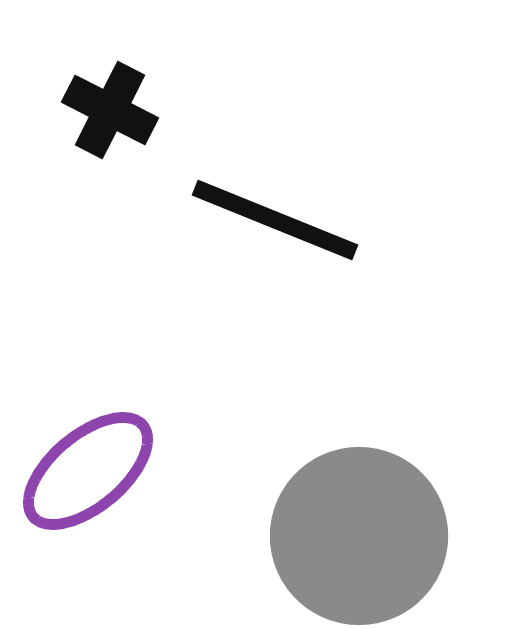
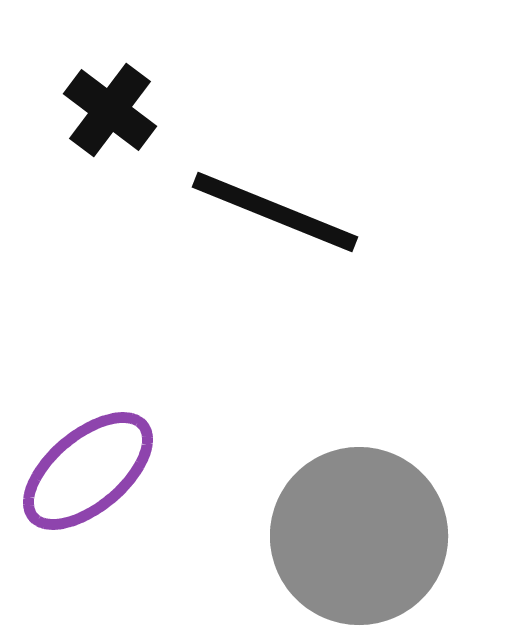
black cross: rotated 10 degrees clockwise
black line: moved 8 px up
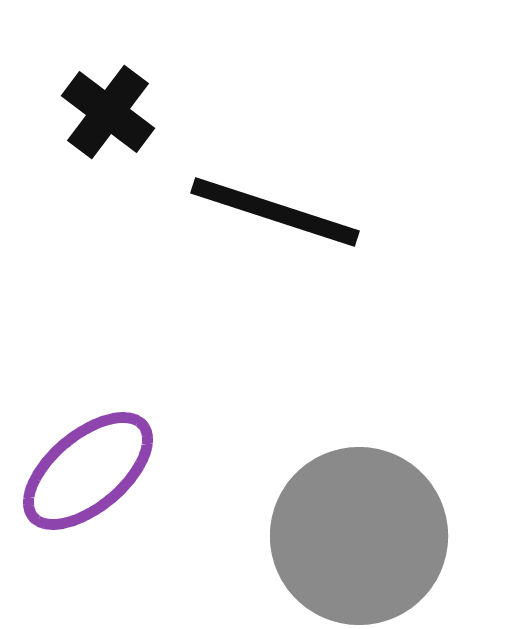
black cross: moved 2 px left, 2 px down
black line: rotated 4 degrees counterclockwise
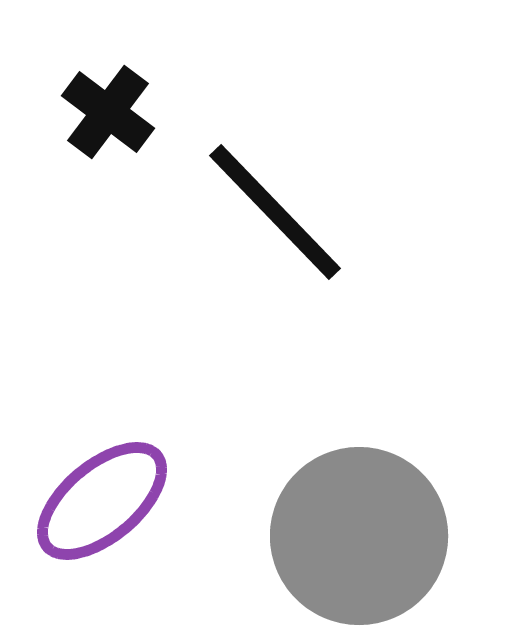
black line: rotated 28 degrees clockwise
purple ellipse: moved 14 px right, 30 px down
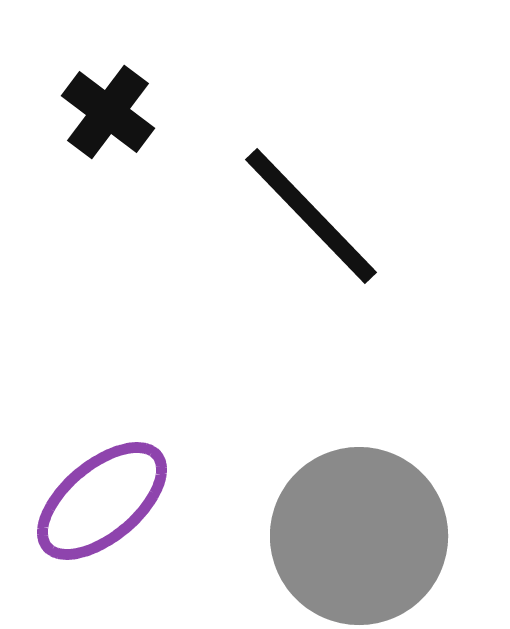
black line: moved 36 px right, 4 px down
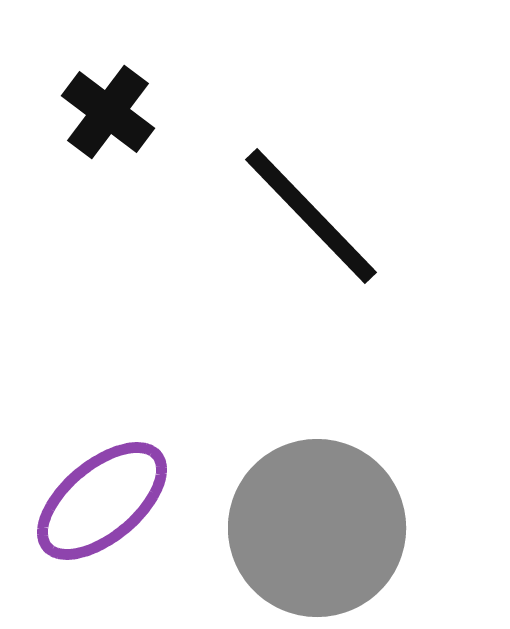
gray circle: moved 42 px left, 8 px up
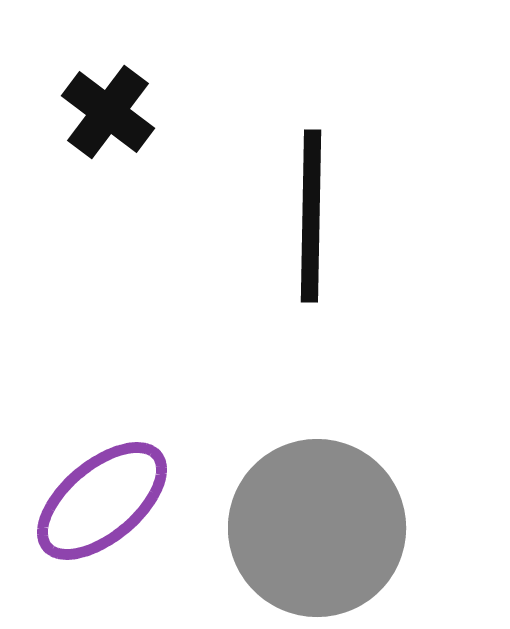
black line: rotated 45 degrees clockwise
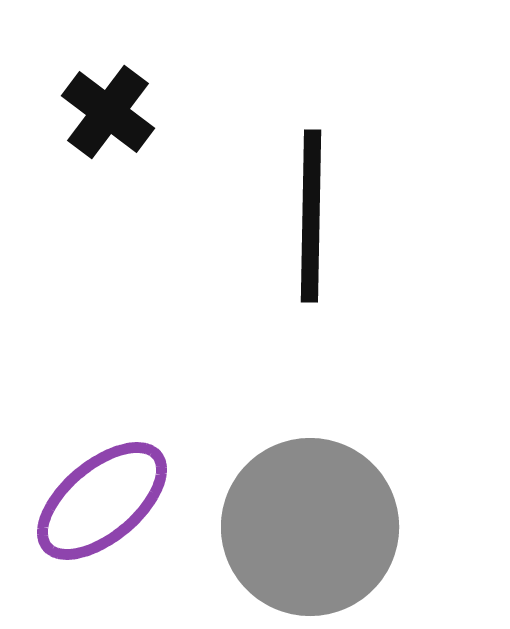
gray circle: moved 7 px left, 1 px up
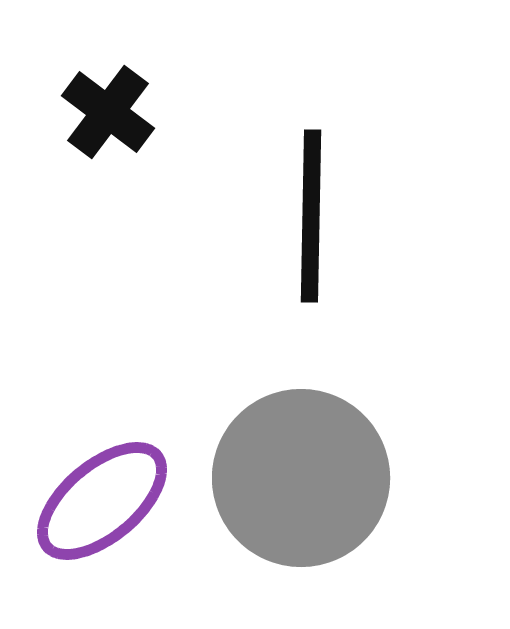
gray circle: moved 9 px left, 49 px up
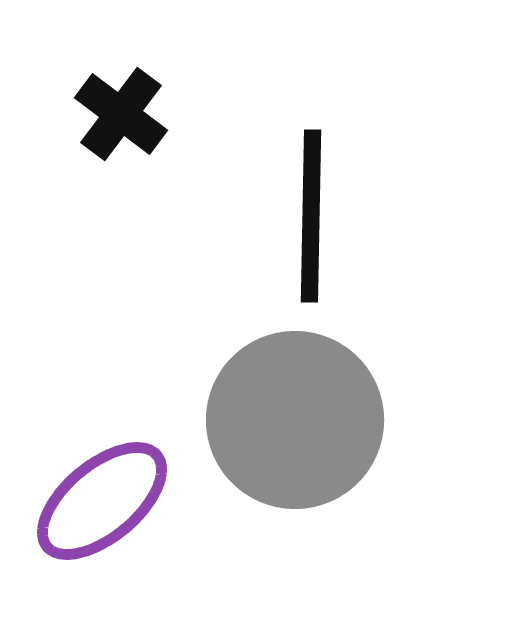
black cross: moved 13 px right, 2 px down
gray circle: moved 6 px left, 58 px up
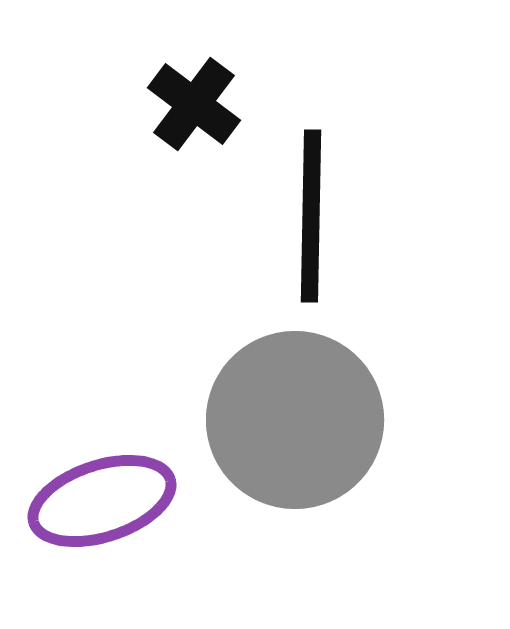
black cross: moved 73 px right, 10 px up
purple ellipse: rotated 22 degrees clockwise
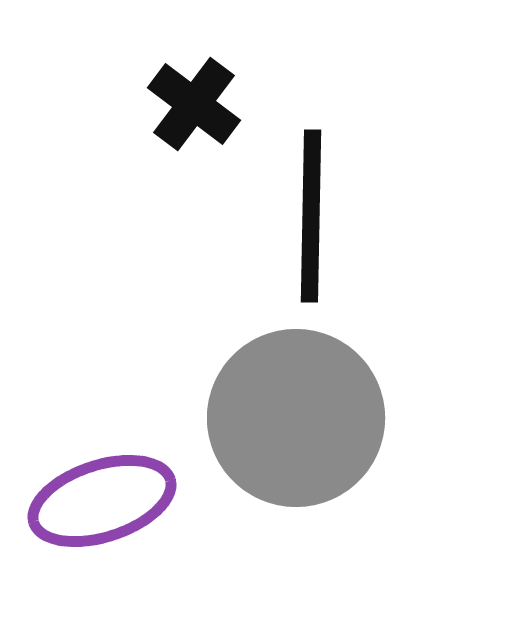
gray circle: moved 1 px right, 2 px up
